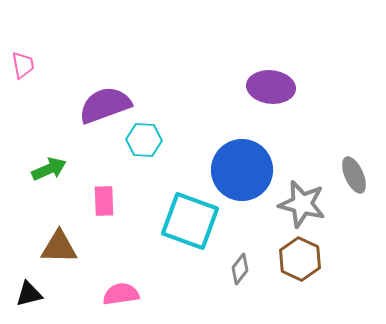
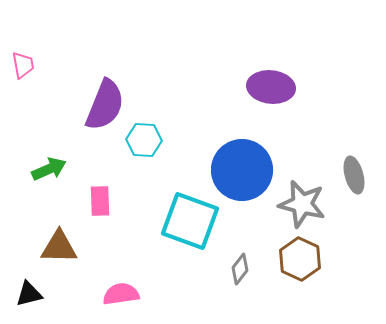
purple semicircle: rotated 132 degrees clockwise
gray ellipse: rotated 9 degrees clockwise
pink rectangle: moved 4 px left
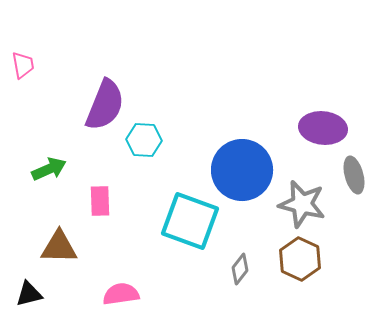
purple ellipse: moved 52 px right, 41 px down
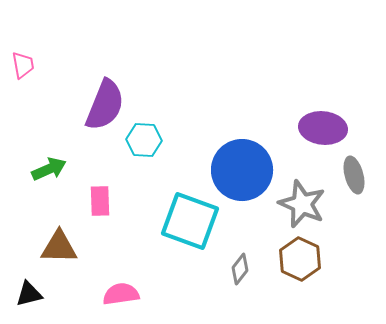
gray star: rotated 9 degrees clockwise
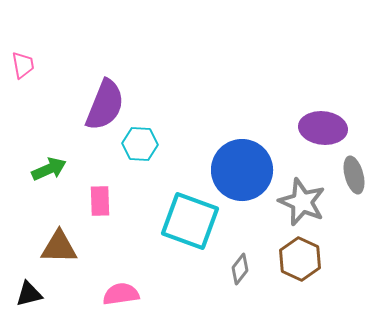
cyan hexagon: moved 4 px left, 4 px down
gray star: moved 2 px up
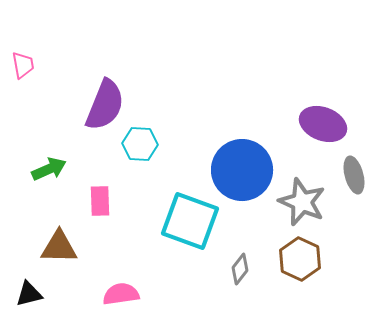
purple ellipse: moved 4 px up; rotated 15 degrees clockwise
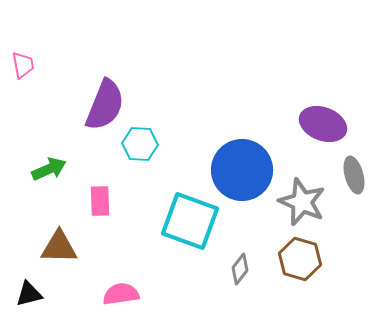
brown hexagon: rotated 9 degrees counterclockwise
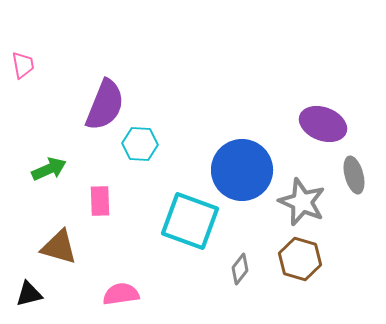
brown triangle: rotated 15 degrees clockwise
